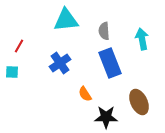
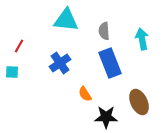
cyan triangle: rotated 12 degrees clockwise
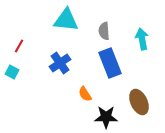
cyan square: rotated 24 degrees clockwise
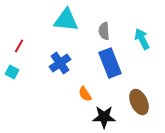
cyan arrow: rotated 15 degrees counterclockwise
black star: moved 2 px left
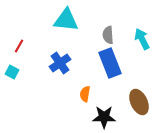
gray semicircle: moved 4 px right, 4 px down
orange semicircle: rotated 42 degrees clockwise
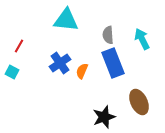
blue rectangle: moved 3 px right
orange semicircle: moved 3 px left, 23 px up; rotated 14 degrees clockwise
black star: rotated 20 degrees counterclockwise
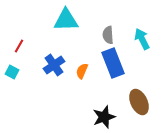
cyan triangle: rotated 8 degrees counterclockwise
blue cross: moved 6 px left, 2 px down
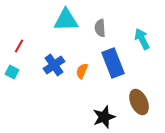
gray semicircle: moved 8 px left, 7 px up
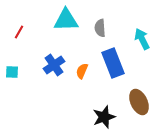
red line: moved 14 px up
cyan square: rotated 24 degrees counterclockwise
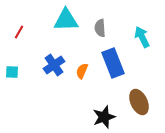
cyan arrow: moved 2 px up
